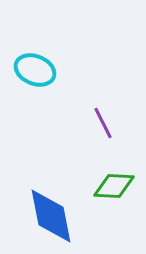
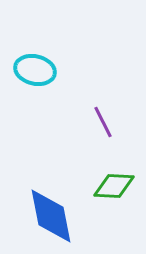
cyan ellipse: rotated 9 degrees counterclockwise
purple line: moved 1 px up
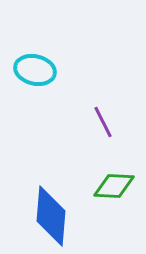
blue diamond: rotated 16 degrees clockwise
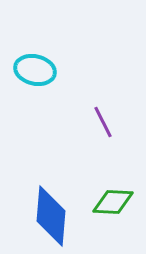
green diamond: moved 1 px left, 16 px down
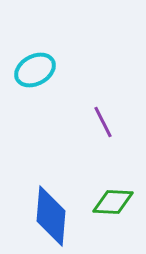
cyan ellipse: rotated 42 degrees counterclockwise
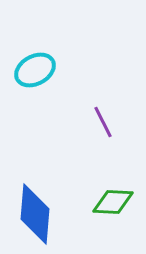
blue diamond: moved 16 px left, 2 px up
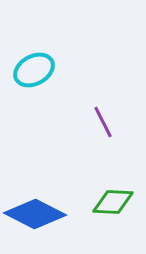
cyan ellipse: moved 1 px left
blue diamond: rotated 68 degrees counterclockwise
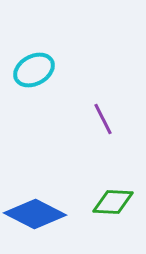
purple line: moved 3 px up
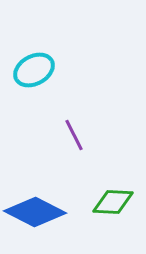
purple line: moved 29 px left, 16 px down
blue diamond: moved 2 px up
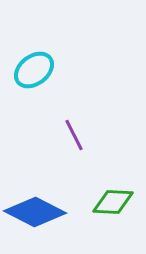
cyan ellipse: rotated 9 degrees counterclockwise
